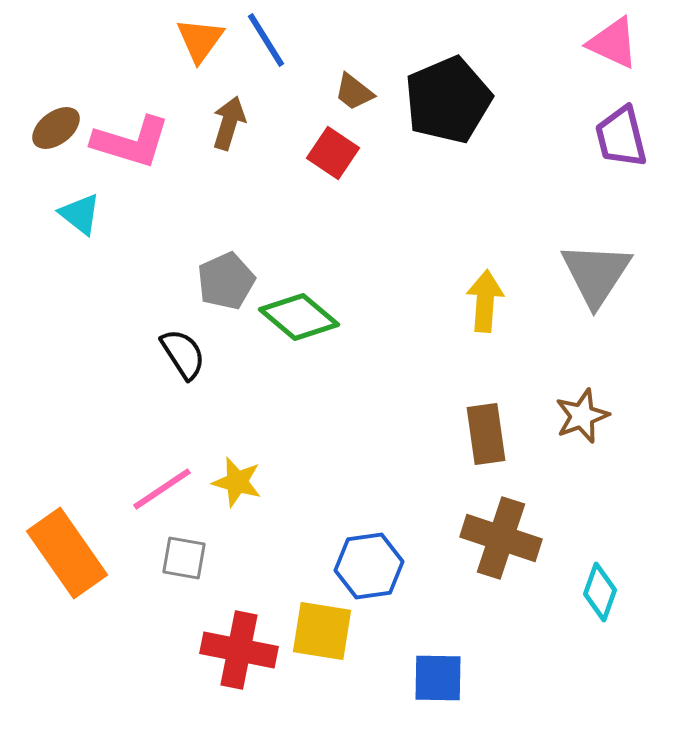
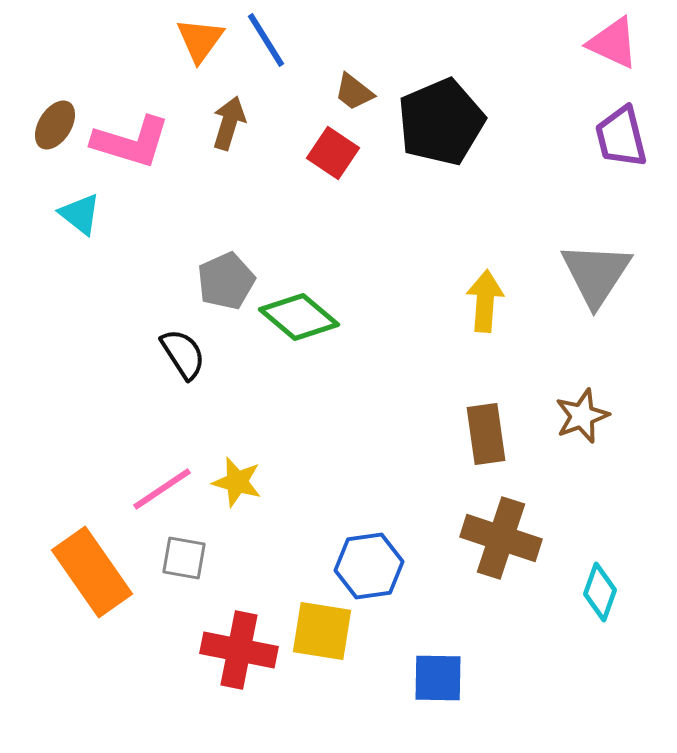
black pentagon: moved 7 px left, 22 px down
brown ellipse: moved 1 px left, 3 px up; rotated 21 degrees counterclockwise
orange rectangle: moved 25 px right, 19 px down
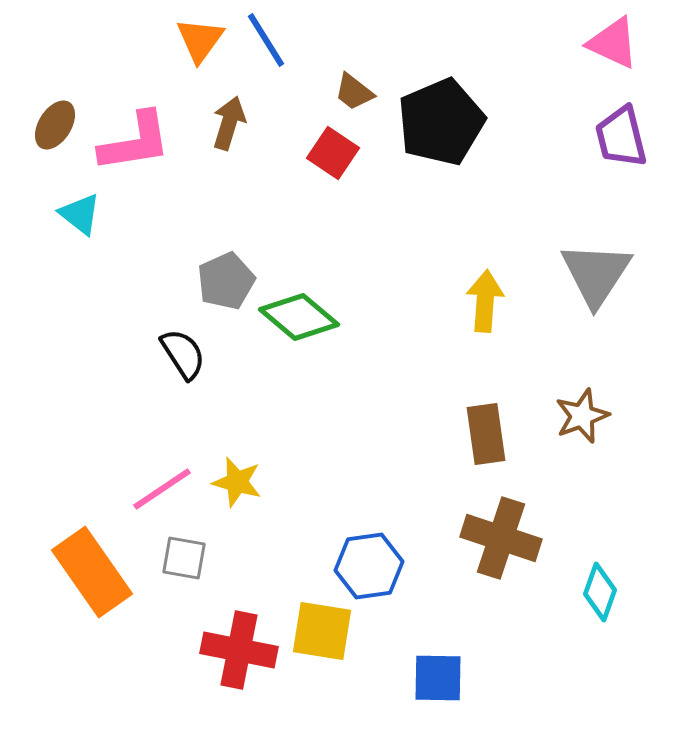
pink L-shape: moved 4 px right; rotated 26 degrees counterclockwise
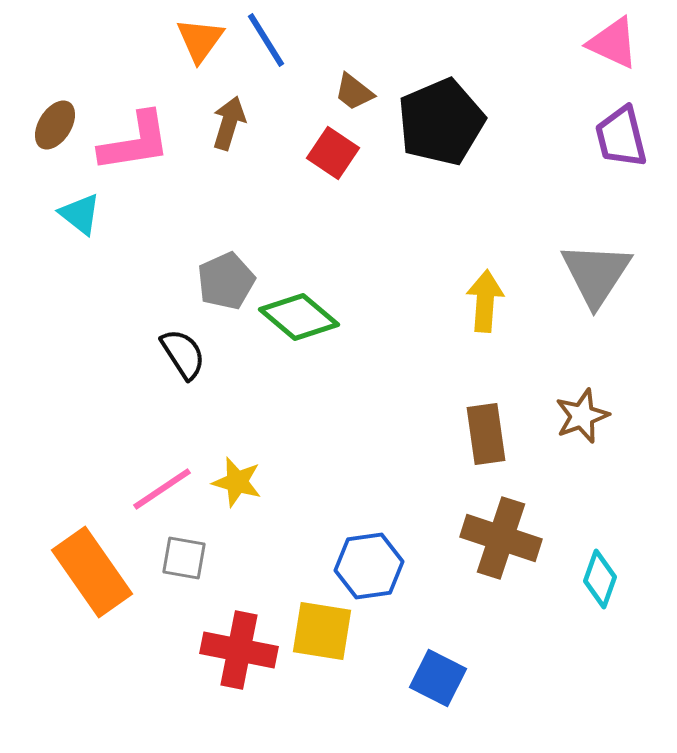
cyan diamond: moved 13 px up
blue square: rotated 26 degrees clockwise
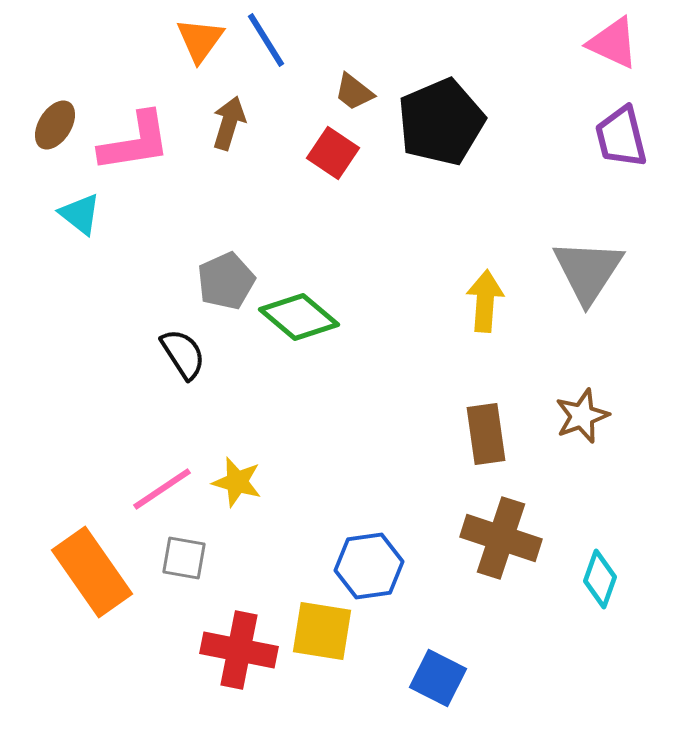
gray triangle: moved 8 px left, 3 px up
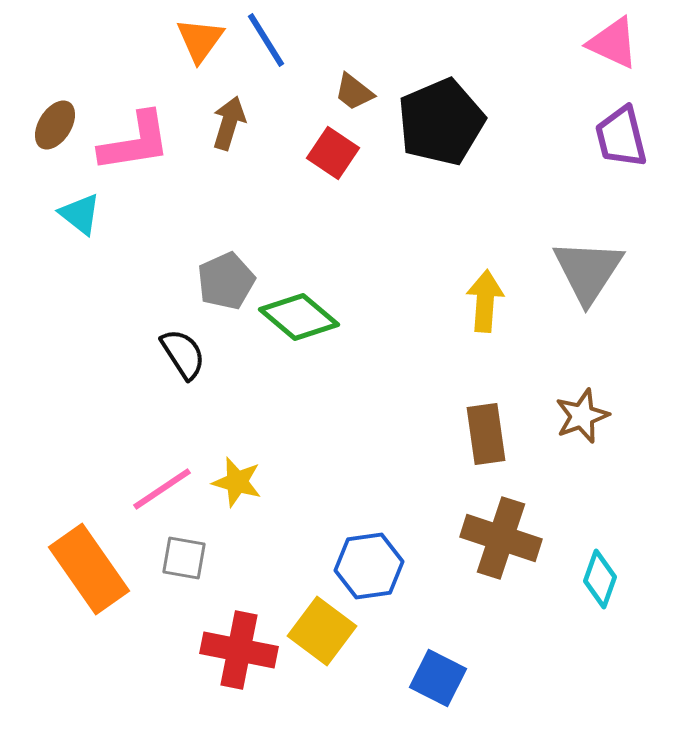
orange rectangle: moved 3 px left, 3 px up
yellow square: rotated 28 degrees clockwise
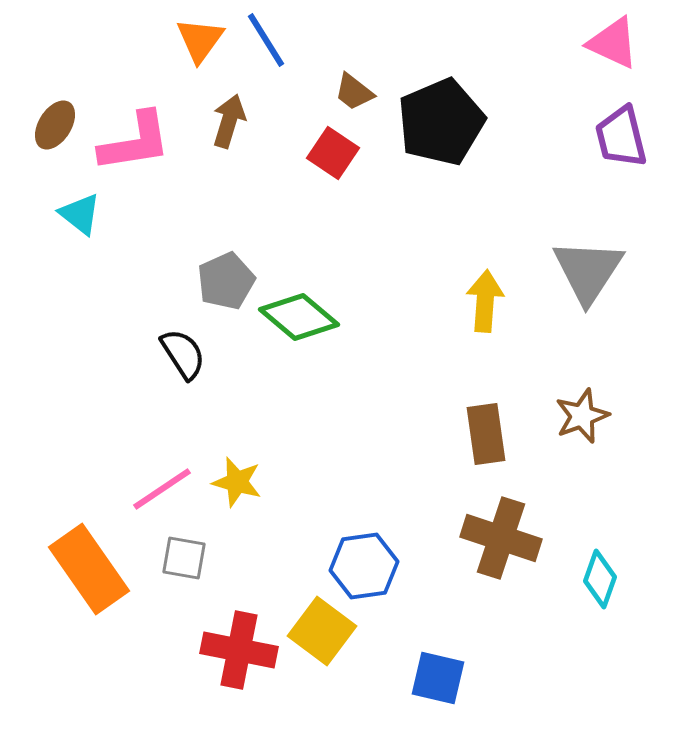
brown arrow: moved 2 px up
blue hexagon: moved 5 px left
blue square: rotated 14 degrees counterclockwise
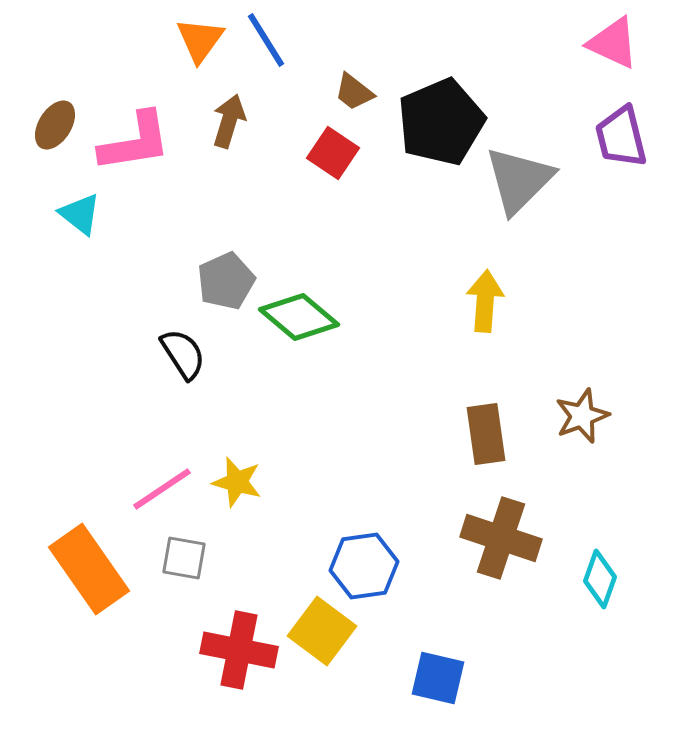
gray triangle: moved 69 px left, 91 px up; rotated 12 degrees clockwise
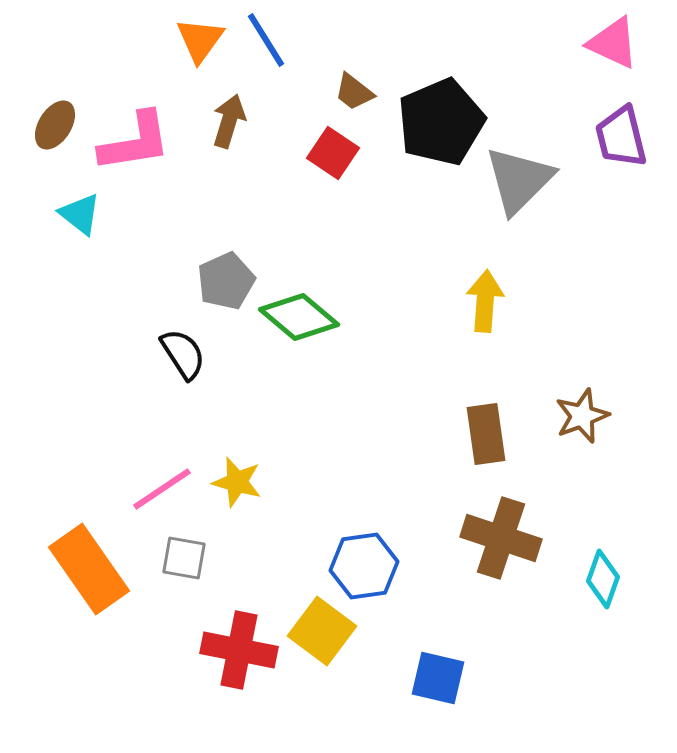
cyan diamond: moved 3 px right
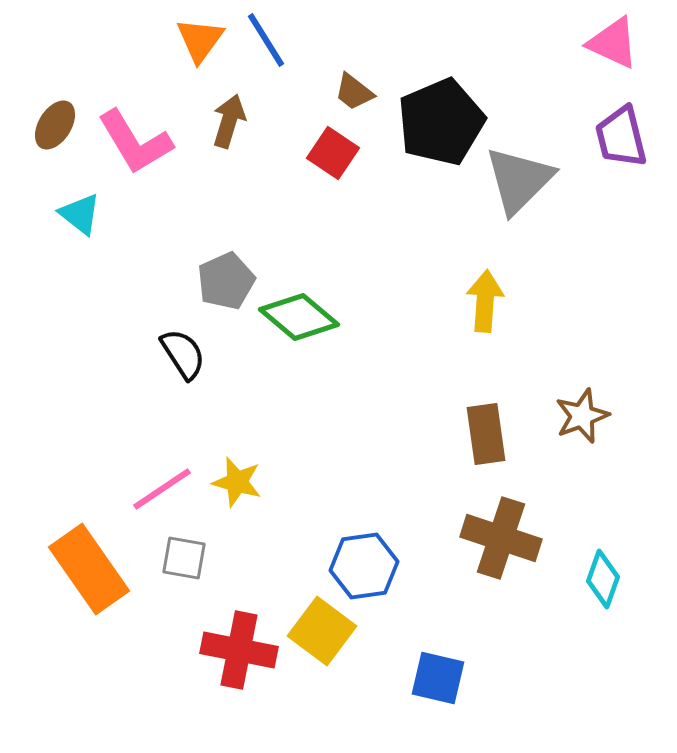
pink L-shape: rotated 68 degrees clockwise
